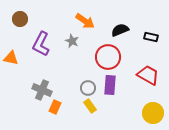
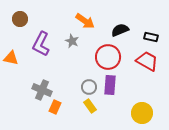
red trapezoid: moved 1 px left, 14 px up
gray circle: moved 1 px right, 1 px up
yellow circle: moved 11 px left
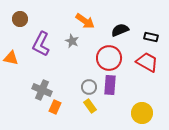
red circle: moved 1 px right, 1 px down
red trapezoid: moved 1 px down
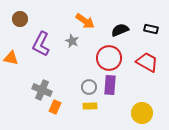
black rectangle: moved 8 px up
yellow rectangle: rotated 56 degrees counterclockwise
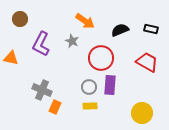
red circle: moved 8 px left
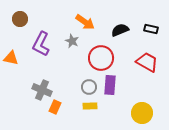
orange arrow: moved 1 px down
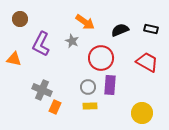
orange triangle: moved 3 px right, 1 px down
gray circle: moved 1 px left
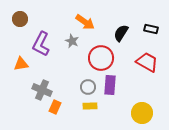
black semicircle: moved 1 px right, 3 px down; rotated 36 degrees counterclockwise
orange triangle: moved 7 px right, 5 px down; rotated 21 degrees counterclockwise
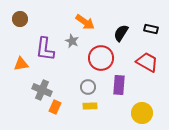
purple L-shape: moved 4 px right, 5 px down; rotated 20 degrees counterclockwise
purple rectangle: moved 9 px right
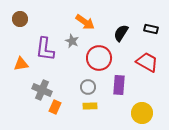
red circle: moved 2 px left
